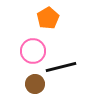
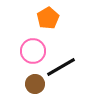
black line: rotated 16 degrees counterclockwise
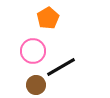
brown circle: moved 1 px right, 1 px down
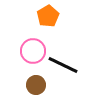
orange pentagon: moved 2 px up
black line: moved 2 px right, 2 px up; rotated 56 degrees clockwise
